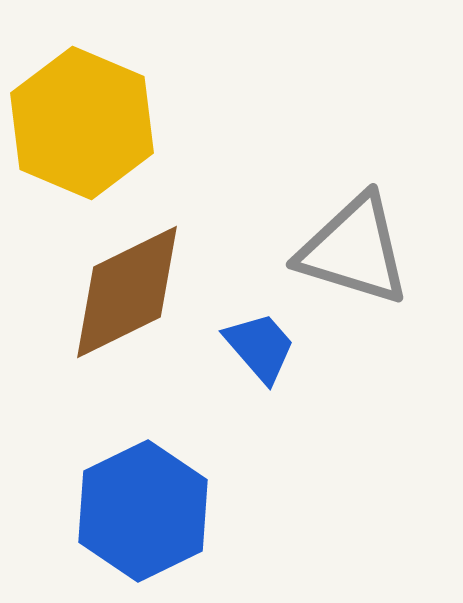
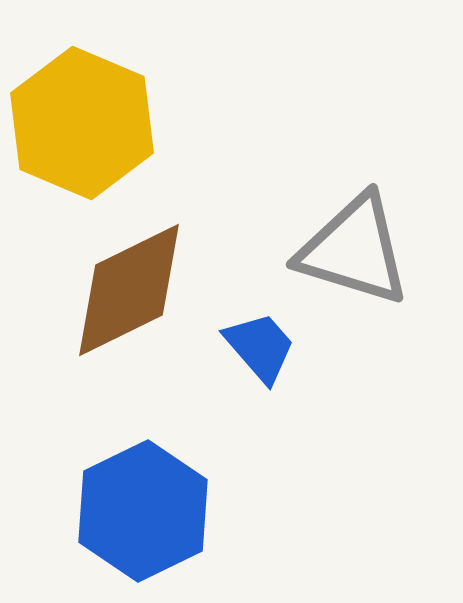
brown diamond: moved 2 px right, 2 px up
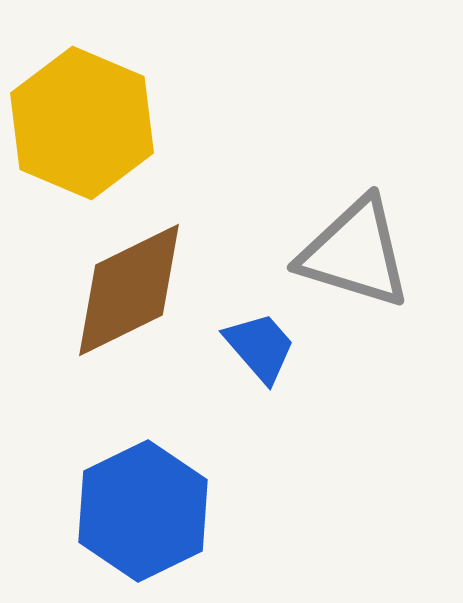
gray triangle: moved 1 px right, 3 px down
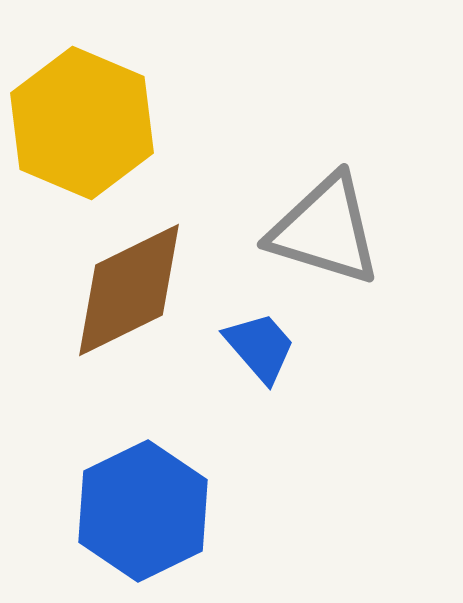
gray triangle: moved 30 px left, 23 px up
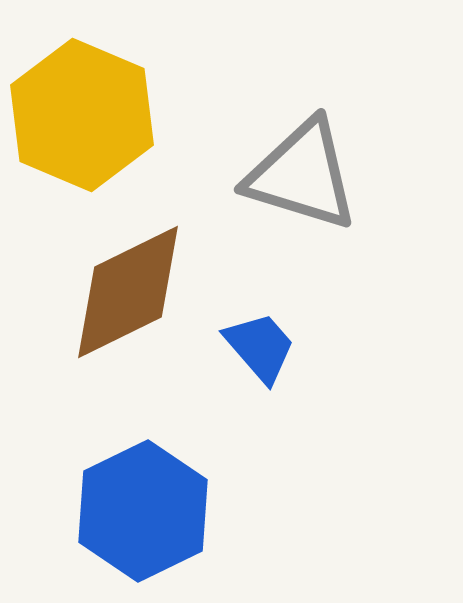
yellow hexagon: moved 8 px up
gray triangle: moved 23 px left, 55 px up
brown diamond: moved 1 px left, 2 px down
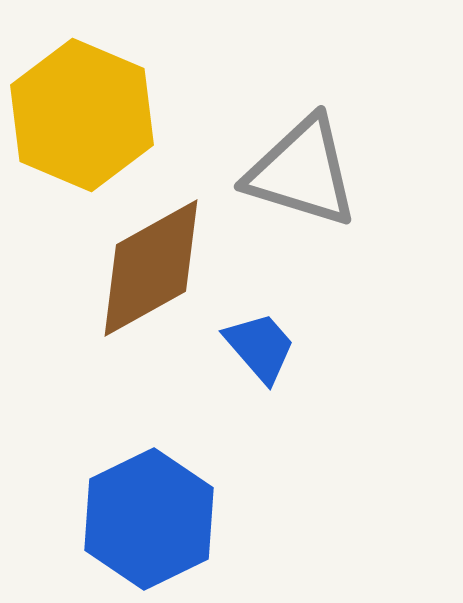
gray triangle: moved 3 px up
brown diamond: moved 23 px right, 24 px up; rotated 3 degrees counterclockwise
blue hexagon: moved 6 px right, 8 px down
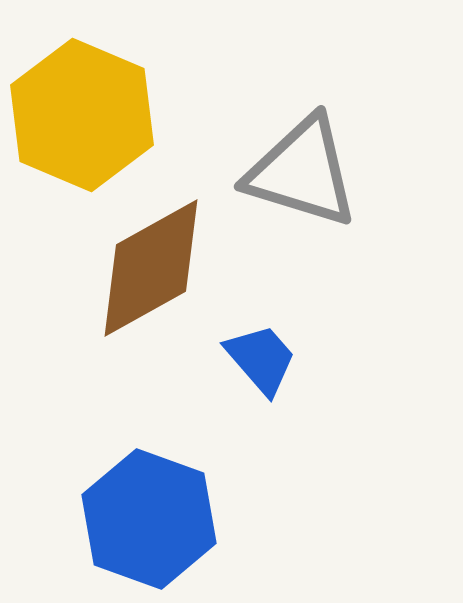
blue trapezoid: moved 1 px right, 12 px down
blue hexagon: rotated 14 degrees counterclockwise
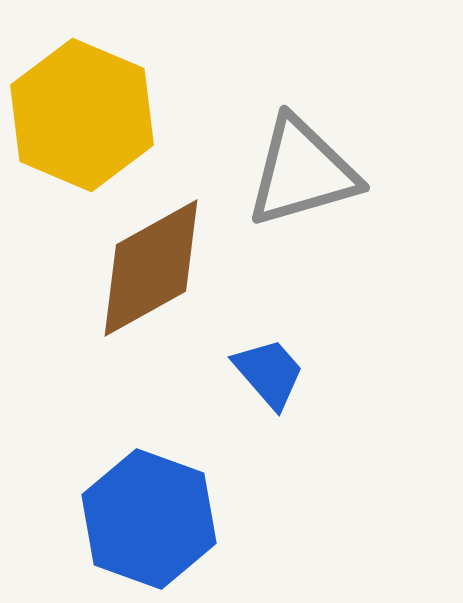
gray triangle: rotated 33 degrees counterclockwise
blue trapezoid: moved 8 px right, 14 px down
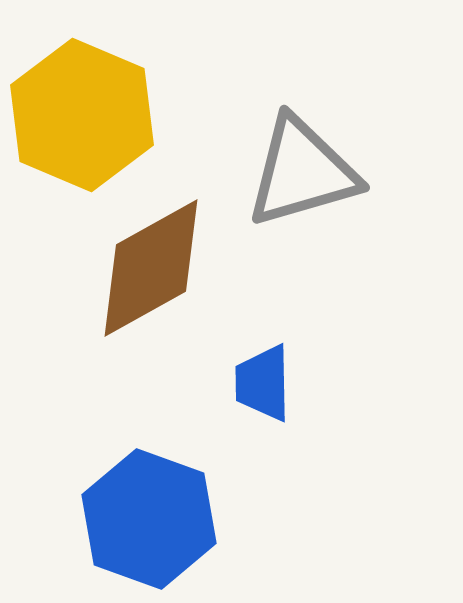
blue trapezoid: moved 6 px left, 10 px down; rotated 140 degrees counterclockwise
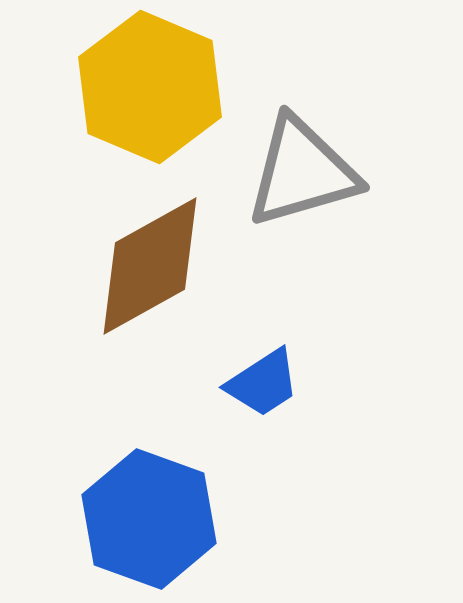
yellow hexagon: moved 68 px right, 28 px up
brown diamond: moved 1 px left, 2 px up
blue trapezoid: rotated 122 degrees counterclockwise
